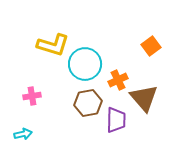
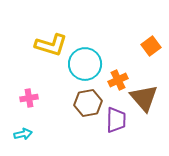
yellow L-shape: moved 2 px left
pink cross: moved 3 px left, 2 px down
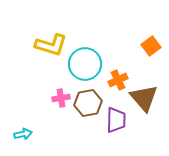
pink cross: moved 32 px right
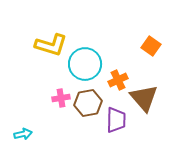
orange square: rotated 18 degrees counterclockwise
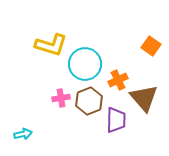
brown hexagon: moved 1 px right, 2 px up; rotated 12 degrees counterclockwise
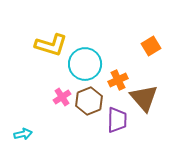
orange square: rotated 24 degrees clockwise
pink cross: moved 1 px right, 1 px up; rotated 24 degrees counterclockwise
purple trapezoid: moved 1 px right
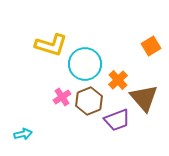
orange cross: rotated 18 degrees counterclockwise
purple trapezoid: rotated 68 degrees clockwise
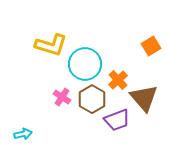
pink cross: rotated 24 degrees counterclockwise
brown hexagon: moved 3 px right, 2 px up; rotated 8 degrees counterclockwise
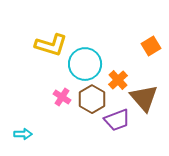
cyan arrow: rotated 12 degrees clockwise
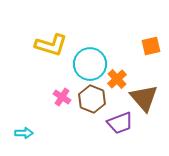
orange square: rotated 18 degrees clockwise
cyan circle: moved 5 px right
orange cross: moved 1 px left, 1 px up
brown hexagon: rotated 8 degrees counterclockwise
purple trapezoid: moved 3 px right, 3 px down
cyan arrow: moved 1 px right, 1 px up
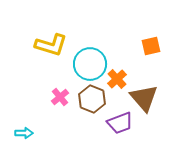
pink cross: moved 2 px left; rotated 18 degrees clockwise
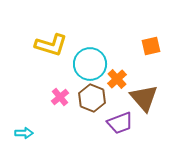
brown hexagon: moved 1 px up
